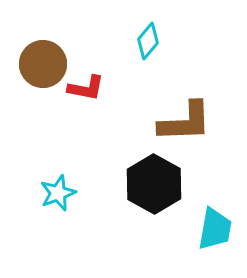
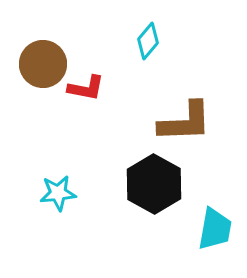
cyan star: rotated 15 degrees clockwise
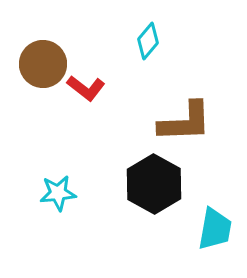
red L-shape: rotated 27 degrees clockwise
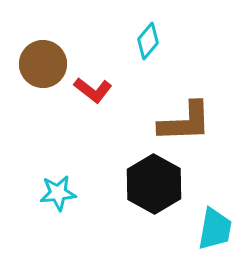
red L-shape: moved 7 px right, 2 px down
